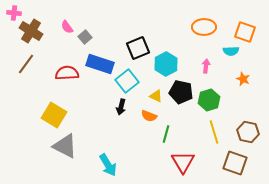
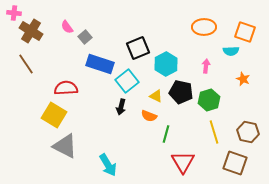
brown line: rotated 70 degrees counterclockwise
red semicircle: moved 1 px left, 15 px down
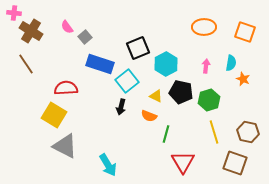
cyan semicircle: moved 12 px down; rotated 77 degrees counterclockwise
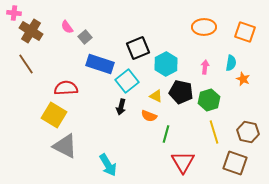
pink arrow: moved 1 px left, 1 px down
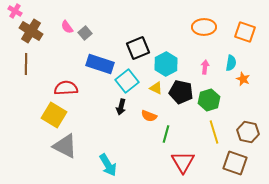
pink cross: moved 1 px right, 2 px up; rotated 24 degrees clockwise
gray square: moved 4 px up
brown line: rotated 35 degrees clockwise
yellow triangle: moved 8 px up
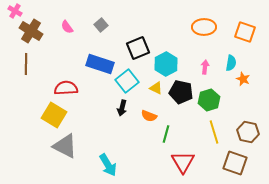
gray square: moved 16 px right, 8 px up
black arrow: moved 1 px right, 1 px down
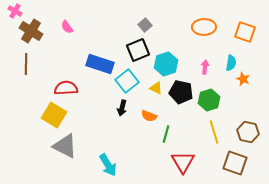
gray square: moved 44 px right
black square: moved 2 px down
cyan hexagon: rotated 10 degrees clockwise
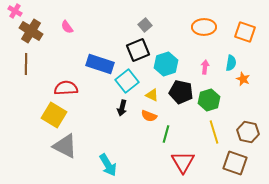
yellow triangle: moved 4 px left, 7 px down
